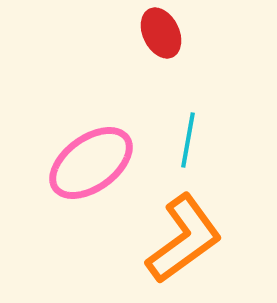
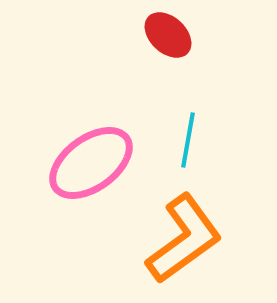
red ellipse: moved 7 px right, 2 px down; rotated 21 degrees counterclockwise
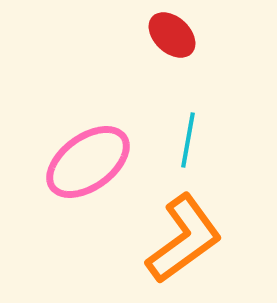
red ellipse: moved 4 px right
pink ellipse: moved 3 px left, 1 px up
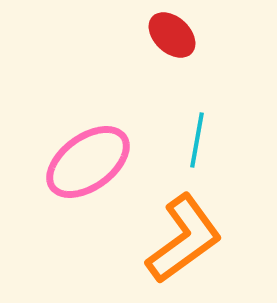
cyan line: moved 9 px right
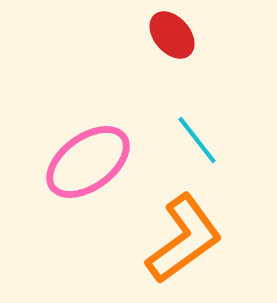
red ellipse: rotated 6 degrees clockwise
cyan line: rotated 48 degrees counterclockwise
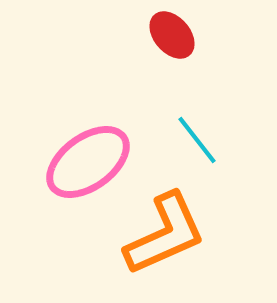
orange L-shape: moved 19 px left, 5 px up; rotated 12 degrees clockwise
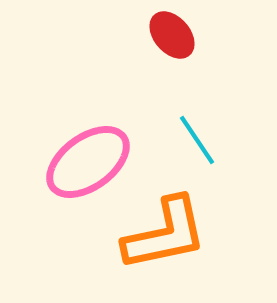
cyan line: rotated 4 degrees clockwise
orange L-shape: rotated 12 degrees clockwise
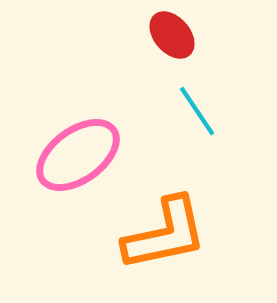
cyan line: moved 29 px up
pink ellipse: moved 10 px left, 7 px up
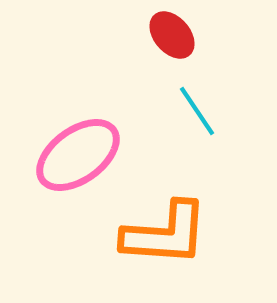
orange L-shape: rotated 16 degrees clockwise
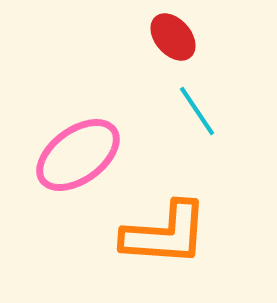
red ellipse: moved 1 px right, 2 px down
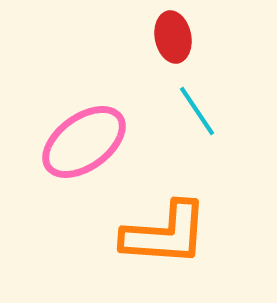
red ellipse: rotated 30 degrees clockwise
pink ellipse: moved 6 px right, 13 px up
